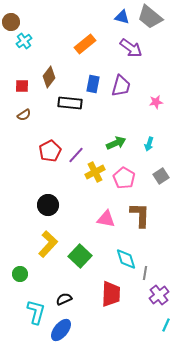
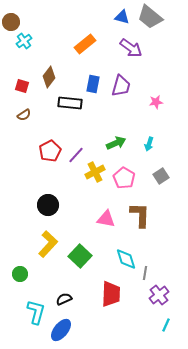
red square: rotated 16 degrees clockwise
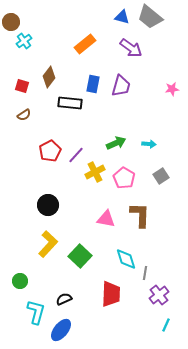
pink star: moved 16 px right, 13 px up
cyan arrow: rotated 104 degrees counterclockwise
green circle: moved 7 px down
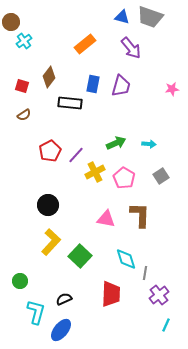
gray trapezoid: rotated 20 degrees counterclockwise
purple arrow: rotated 15 degrees clockwise
yellow L-shape: moved 3 px right, 2 px up
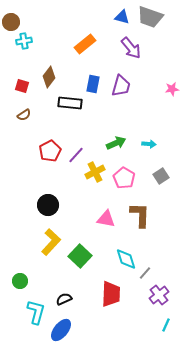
cyan cross: rotated 28 degrees clockwise
gray line: rotated 32 degrees clockwise
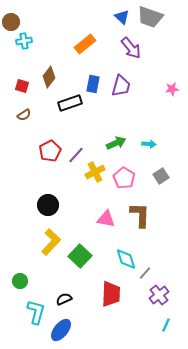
blue triangle: rotated 28 degrees clockwise
black rectangle: rotated 25 degrees counterclockwise
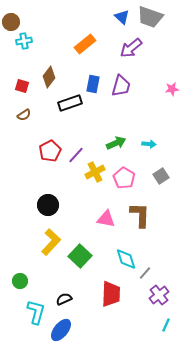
purple arrow: rotated 90 degrees clockwise
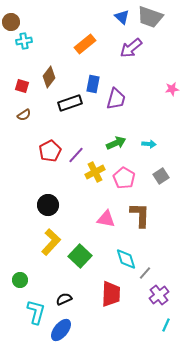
purple trapezoid: moved 5 px left, 13 px down
green circle: moved 1 px up
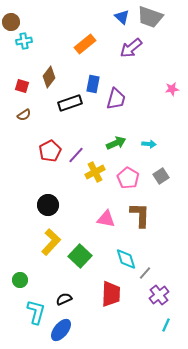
pink pentagon: moved 4 px right
